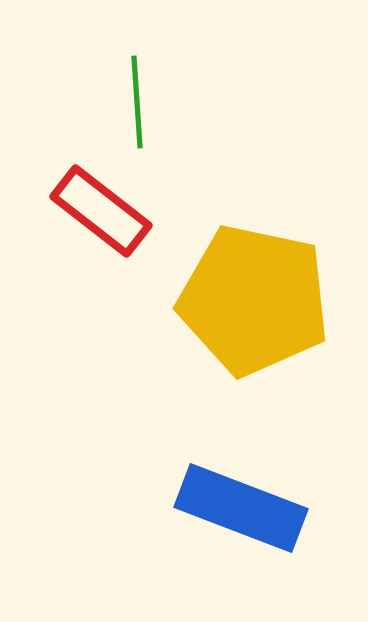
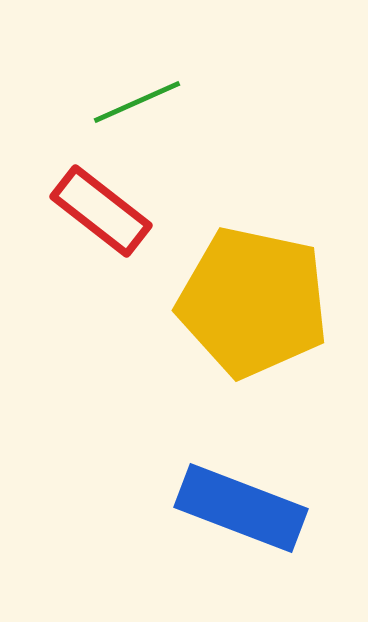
green line: rotated 70 degrees clockwise
yellow pentagon: moved 1 px left, 2 px down
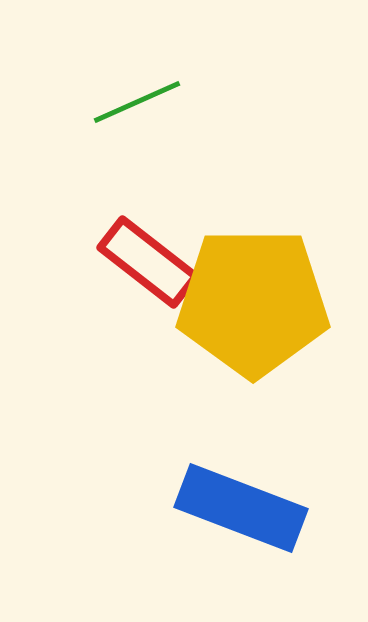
red rectangle: moved 47 px right, 51 px down
yellow pentagon: rotated 12 degrees counterclockwise
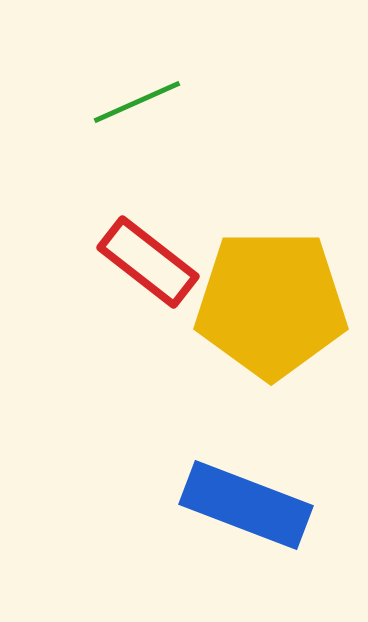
yellow pentagon: moved 18 px right, 2 px down
blue rectangle: moved 5 px right, 3 px up
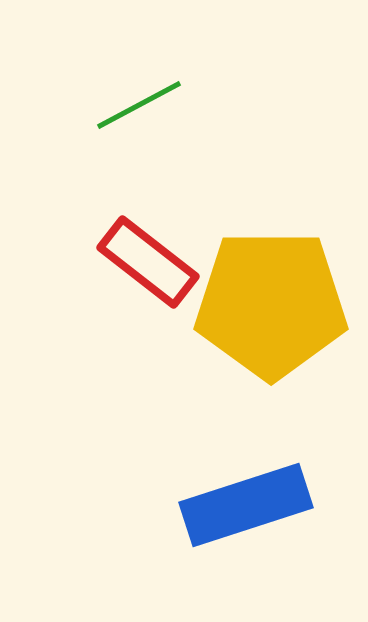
green line: moved 2 px right, 3 px down; rotated 4 degrees counterclockwise
blue rectangle: rotated 39 degrees counterclockwise
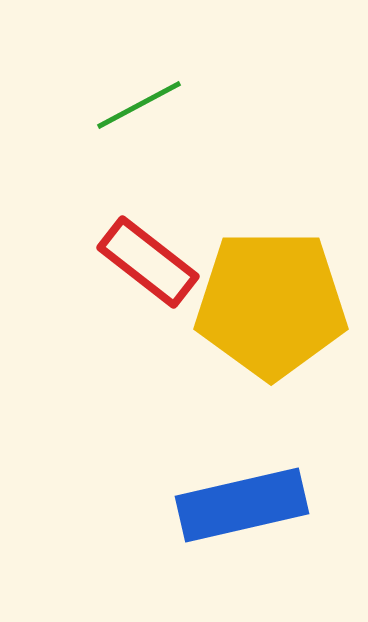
blue rectangle: moved 4 px left; rotated 5 degrees clockwise
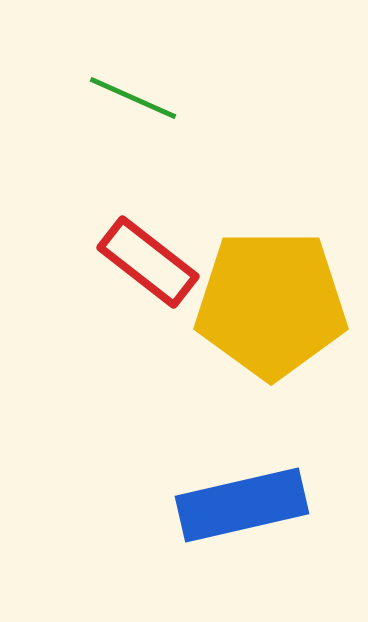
green line: moved 6 px left, 7 px up; rotated 52 degrees clockwise
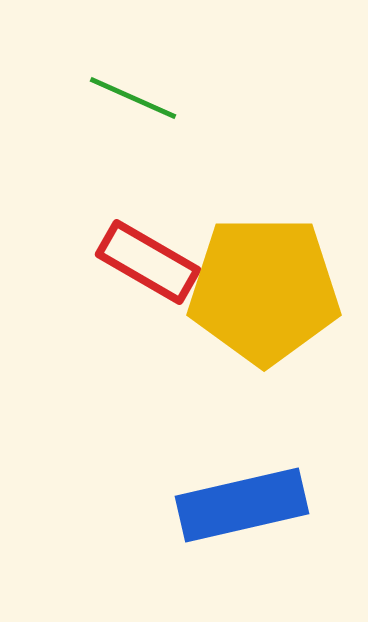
red rectangle: rotated 8 degrees counterclockwise
yellow pentagon: moved 7 px left, 14 px up
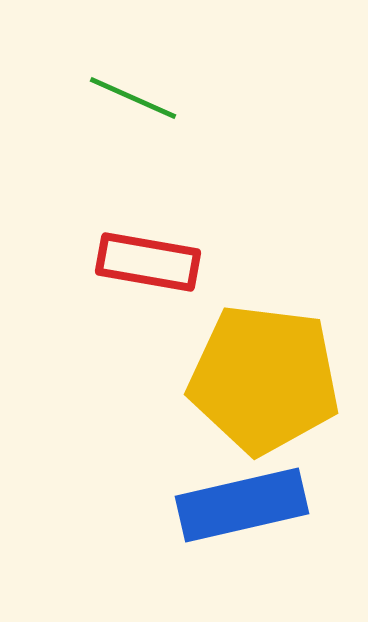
red rectangle: rotated 20 degrees counterclockwise
yellow pentagon: moved 89 px down; rotated 7 degrees clockwise
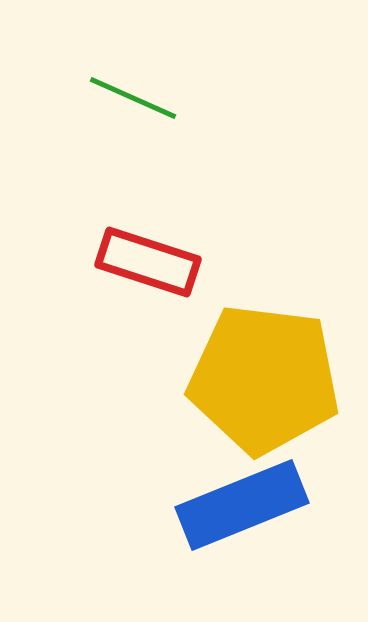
red rectangle: rotated 8 degrees clockwise
blue rectangle: rotated 9 degrees counterclockwise
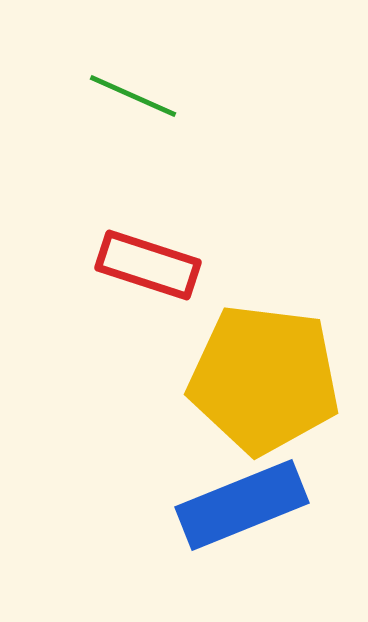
green line: moved 2 px up
red rectangle: moved 3 px down
